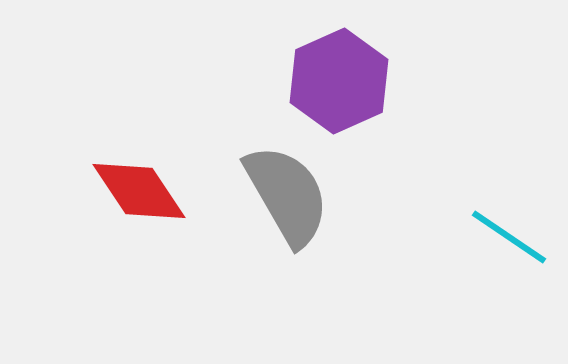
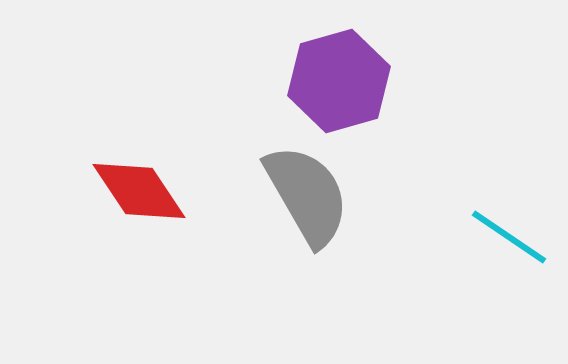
purple hexagon: rotated 8 degrees clockwise
gray semicircle: moved 20 px right
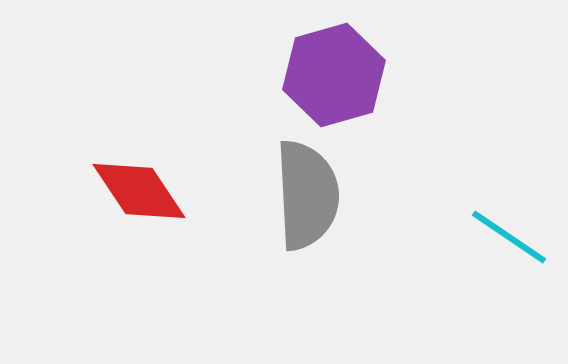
purple hexagon: moved 5 px left, 6 px up
gray semicircle: rotated 27 degrees clockwise
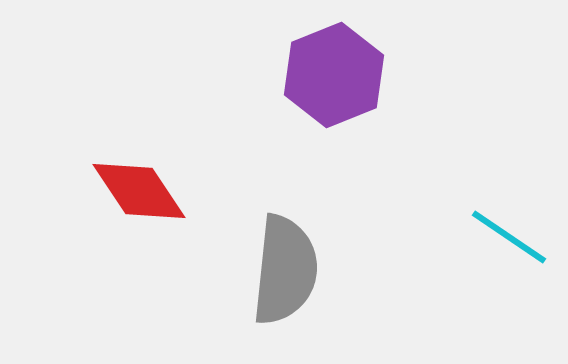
purple hexagon: rotated 6 degrees counterclockwise
gray semicircle: moved 22 px left, 75 px down; rotated 9 degrees clockwise
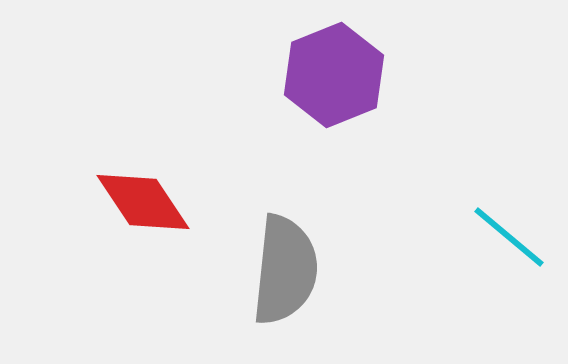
red diamond: moved 4 px right, 11 px down
cyan line: rotated 6 degrees clockwise
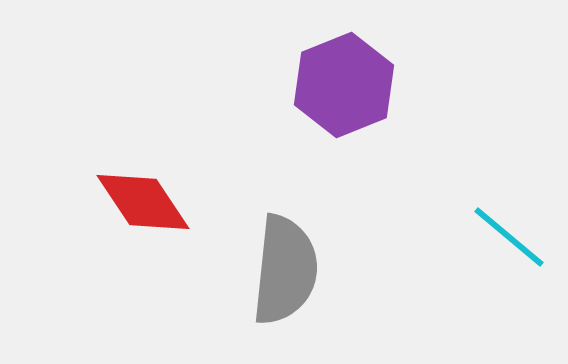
purple hexagon: moved 10 px right, 10 px down
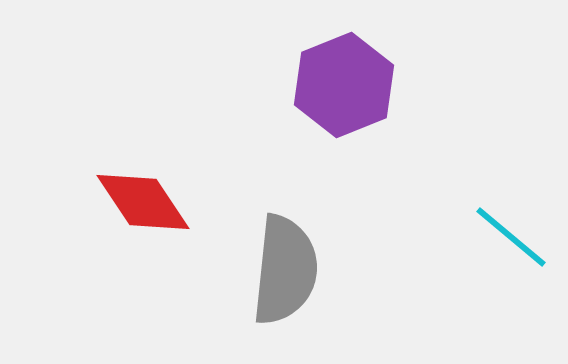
cyan line: moved 2 px right
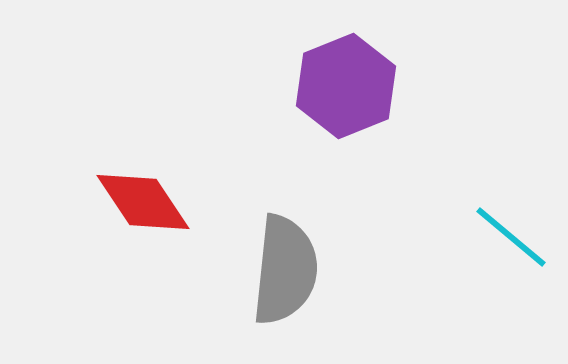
purple hexagon: moved 2 px right, 1 px down
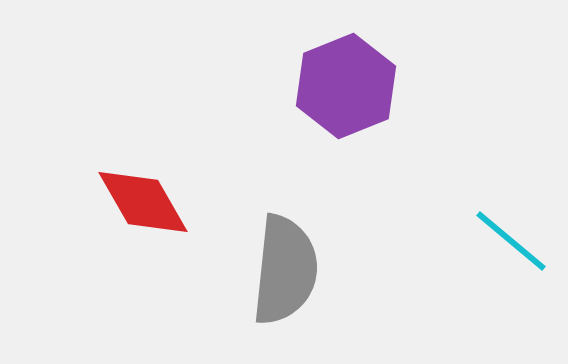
red diamond: rotated 4 degrees clockwise
cyan line: moved 4 px down
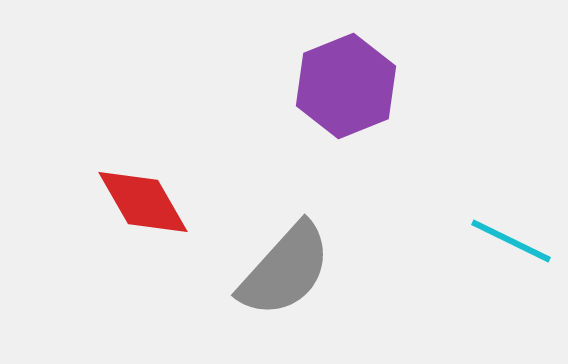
cyan line: rotated 14 degrees counterclockwise
gray semicircle: rotated 36 degrees clockwise
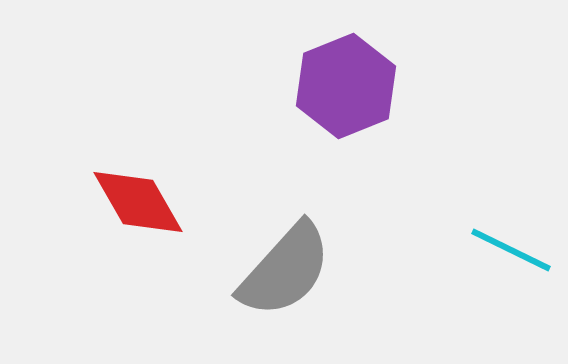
red diamond: moved 5 px left
cyan line: moved 9 px down
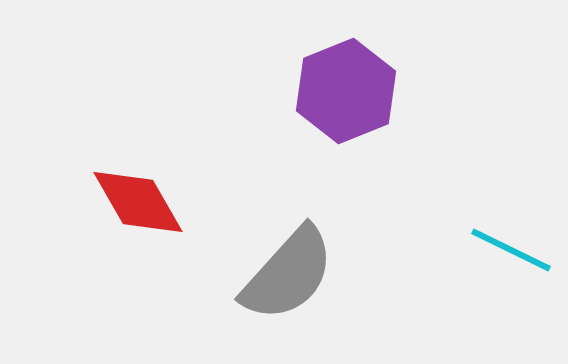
purple hexagon: moved 5 px down
gray semicircle: moved 3 px right, 4 px down
